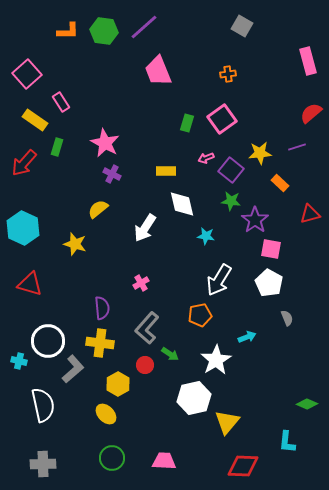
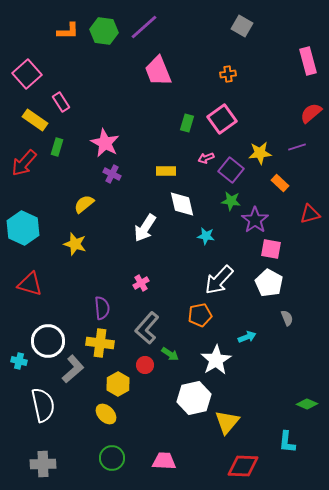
yellow semicircle at (98, 209): moved 14 px left, 5 px up
white arrow at (219, 280): rotated 12 degrees clockwise
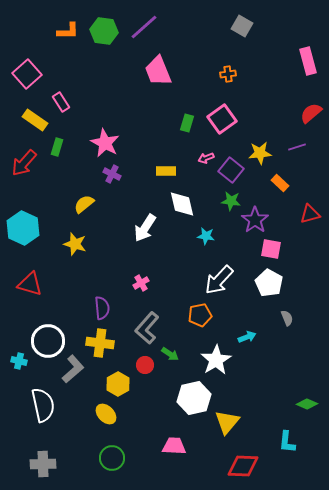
pink trapezoid at (164, 461): moved 10 px right, 15 px up
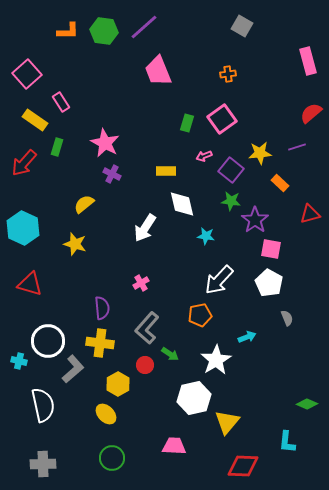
pink arrow at (206, 158): moved 2 px left, 2 px up
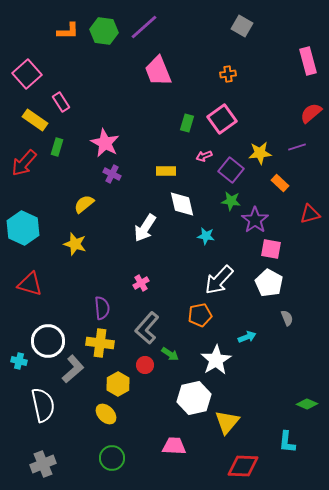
gray cross at (43, 464): rotated 20 degrees counterclockwise
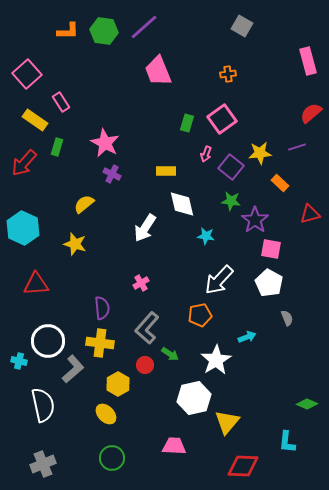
pink arrow at (204, 156): moved 2 px right, 2 px up; rotated 49 degrees counterclockwise
purple square at (231, 170): moved 3 px up
red triangle at (30, 284): moved 6 px right; rotated 20 degrees counterclockwise
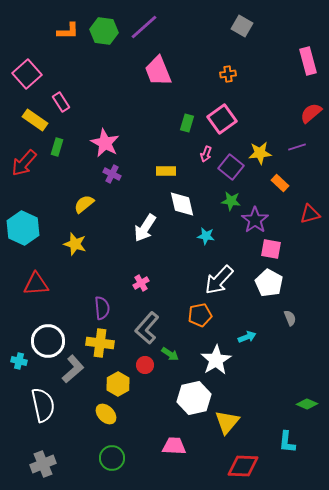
gray semicircle at (287, 318): moved 3 px right
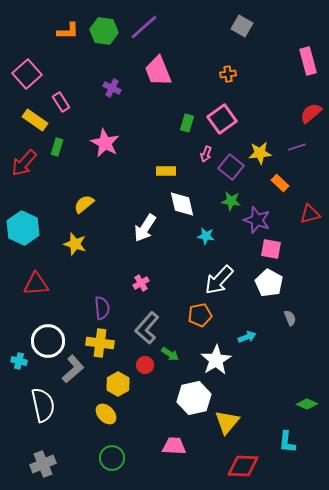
purple cross at (112, 174): moved 86 px up
purple star at (255, 220): moved 2 px right; rotated 16 degrees counterclockwise
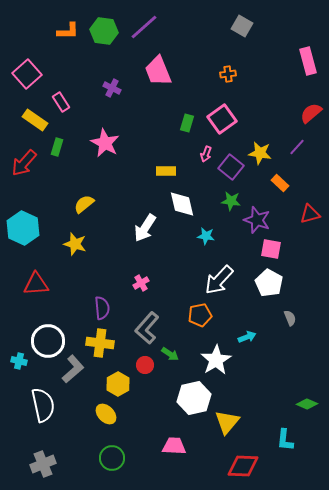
purple line at (297, 147): rotated 30 degrees counterclockwise
yellow star at (260, 153): rotated 15 degrees clockwise
cyan L-shape at (287, 442): moved 2 px left, 2 px up
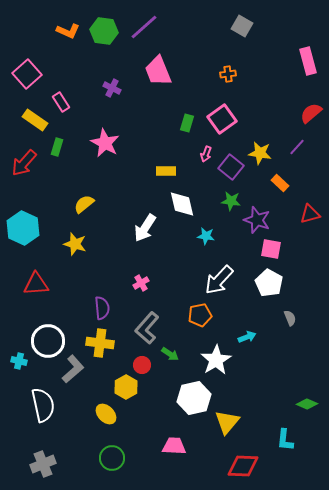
orange L-shape at (68, 31): rotated 25 degrees clockwise
red circle at (145, 365): moved 3 px left
yellow hexagon at (118, 384): moved 8 px right, 3 px down
